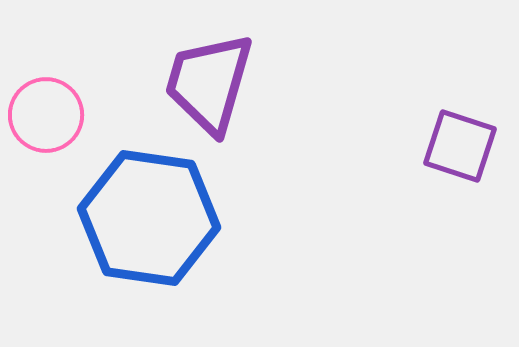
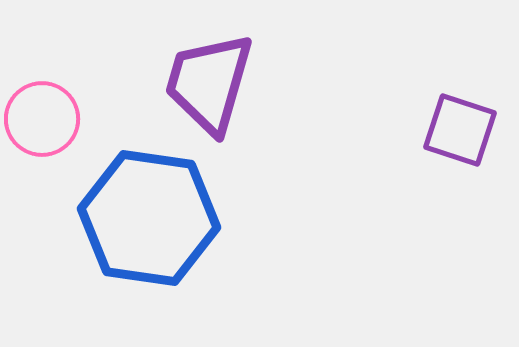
pink circle: moved 4 px left, 4 px down
purple square: moved 16 px up
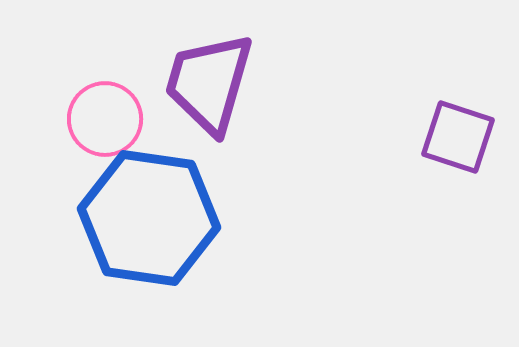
pink circle: moved 63 px right
purple square: moved 2 px left, 7 px down
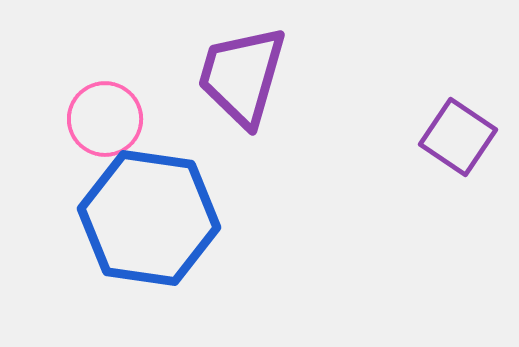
purple trapezoid: moved 33 px right, 7 px up
purple square: rotated 16 degrees clockwise
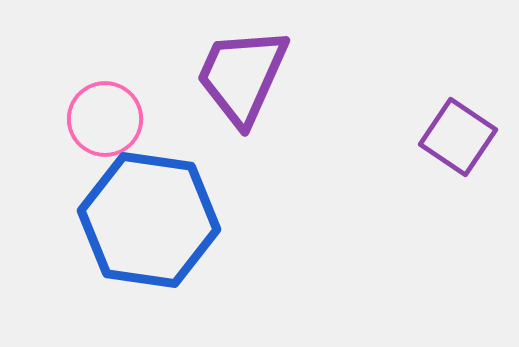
purple trapezoid: rotated 8 degrees clockwise
blue hexagon: moved 2 px down
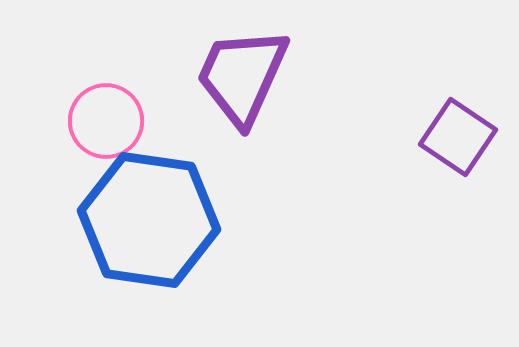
pink circle: moved 1 px right, 2 px down
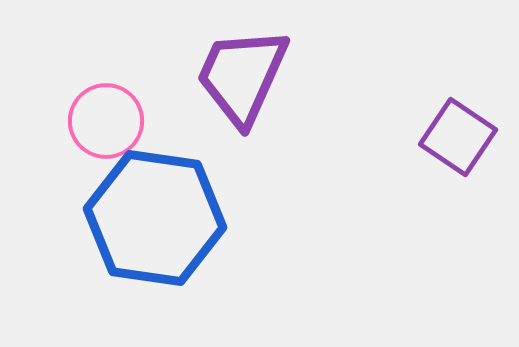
blue hexagon: moved 6 px right, 2 px up
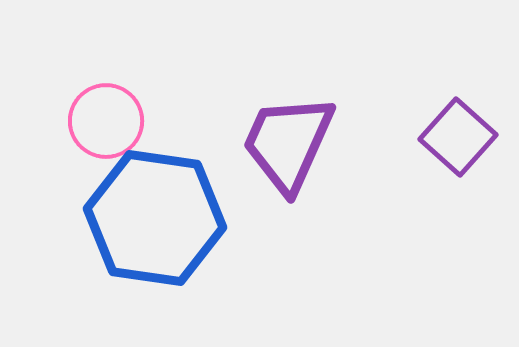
purple trapezoid: moved 46 px right, 67 px down
purple square: rotated 8 degrees clockwise
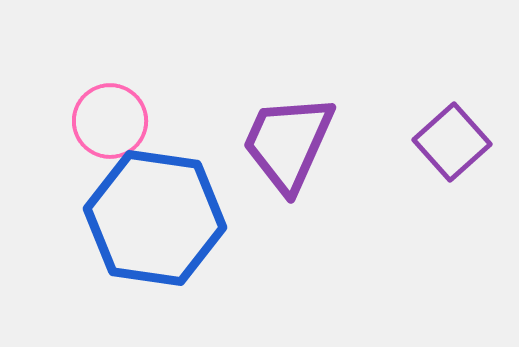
pink circle: moved 4 px right
purple square: moved 6 px left, 5 px down; rotated 6 degrees clockwise
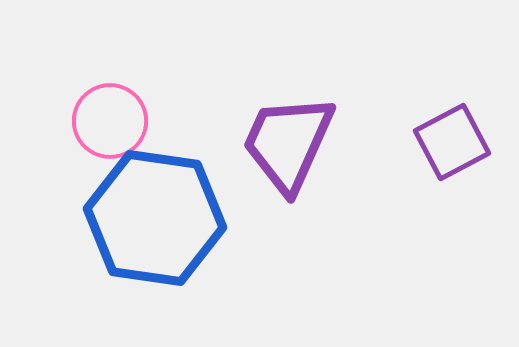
purple square: rotated 14 degrees clockwise
